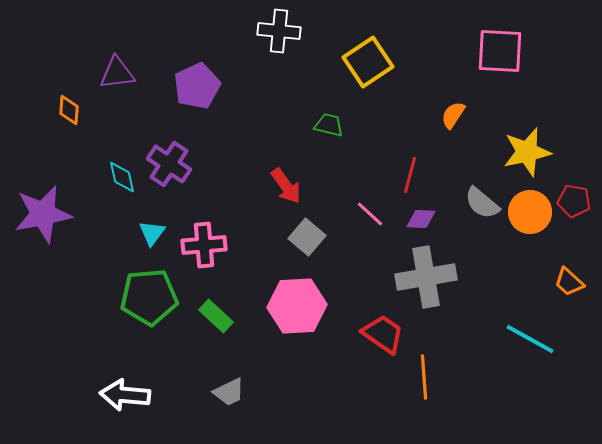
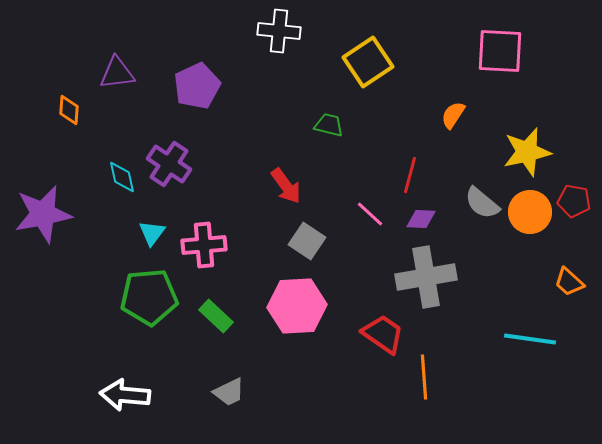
gray square: moved 4 px down; rotated 6 degrees counterclockwise
cyan line: rotated 21 degrees counterclockwise
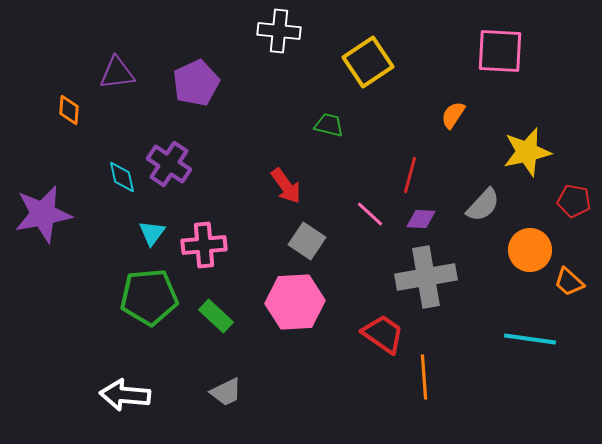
purple pentagon: moved 1 px left, 3 px up
gray semicircle: moved 1 px right, 2 px down; rotated 87 degrees counterclockwise
orange circle: moved 38 px down
pink hexagon: moved 2 px left, 4 px up
gray trapezoid: moved 3 px left
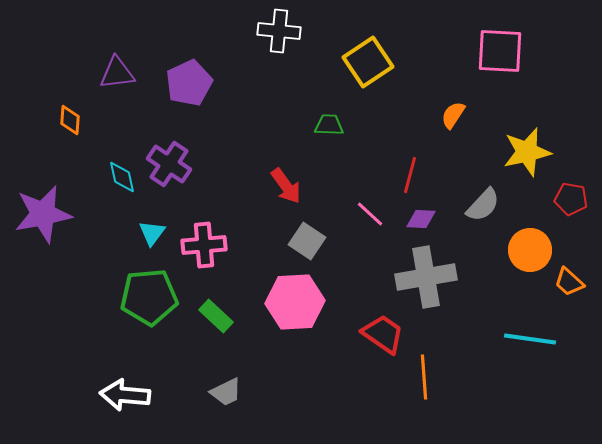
purple pentagon: moved 7 px left
orange diamond: moved 1 px right, 10 px down
green trapezoid: rotated 12 degrees counterclockwise
red pentagon: moved 3 px left, 2 px up
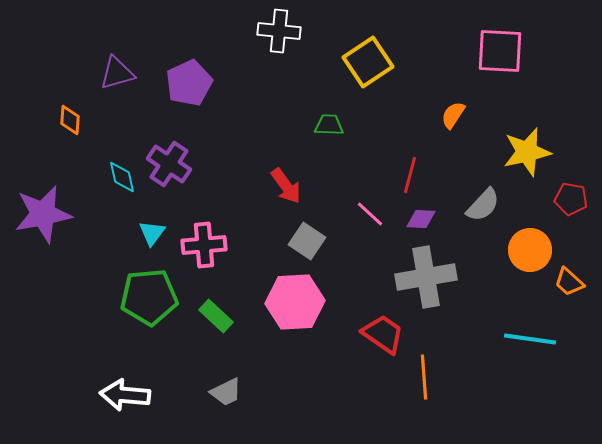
purple triangle: rotated 9 degrees counterclockwise
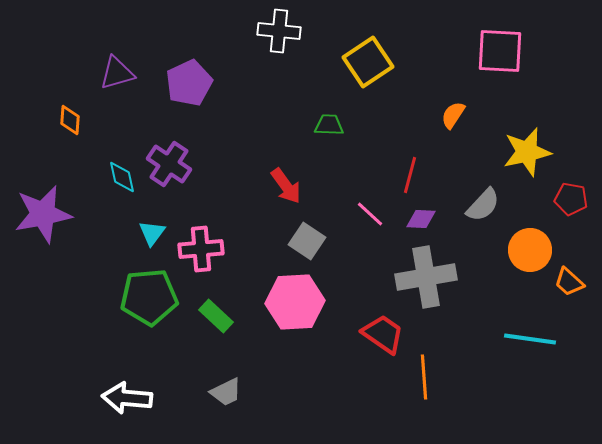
pink cross: moved 3 px left, 4 px down
white arrow: moved 2 px right, 3 px down
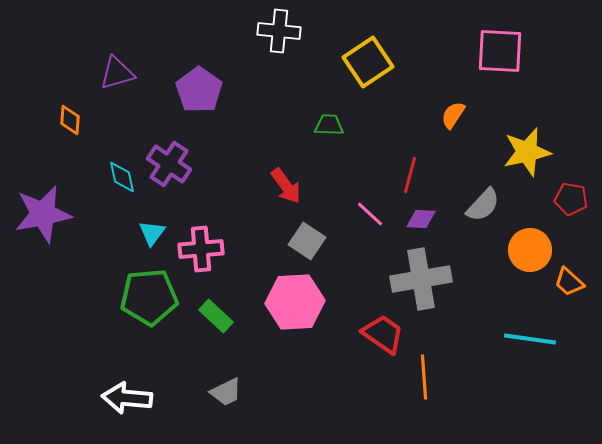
purple pentagon: moved 10 px right, 7 px down; rotated 12 degrees counterclockwise
gray cross: moved 5 px left, 2 px down
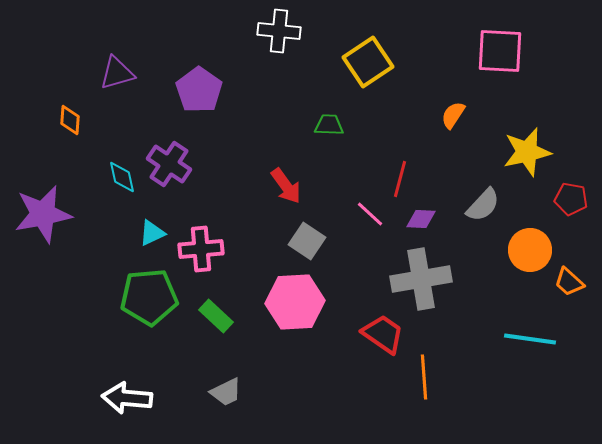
red line: moved 10 px left, 4 px down
cyan triangle: rotated 28 degrees clockwise
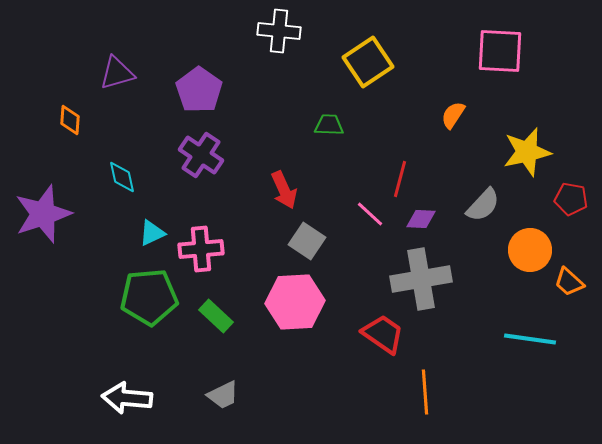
purple cross: moved 32 px right, 9 px up
red arrow: moved 2 px left, 4 px down; rotated 12 degrees clockwise
purple star: rotated 8 degrees counterclockwise
orange line: moved 1 px right, 15 px down
gray trapezoid: moved 3 px left, 3 px down
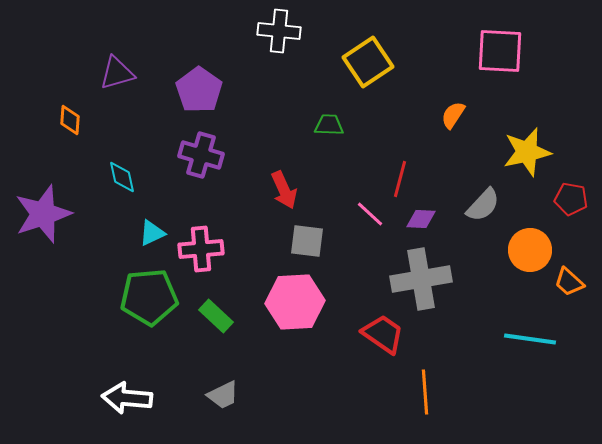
purple cross: rotated 18 degrees counterclockwise
gray square: rotated 27 degrees counterclockwise
